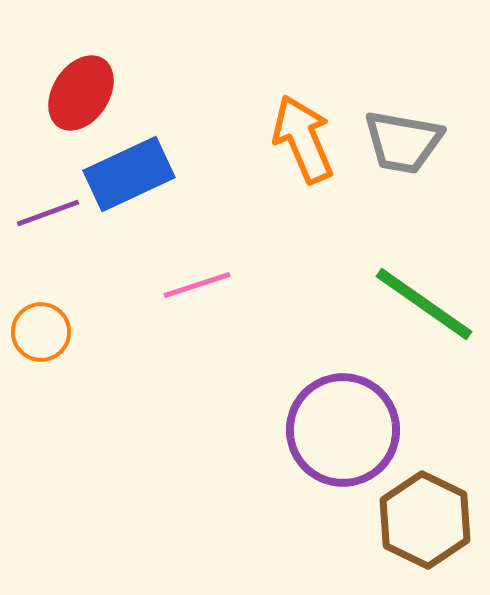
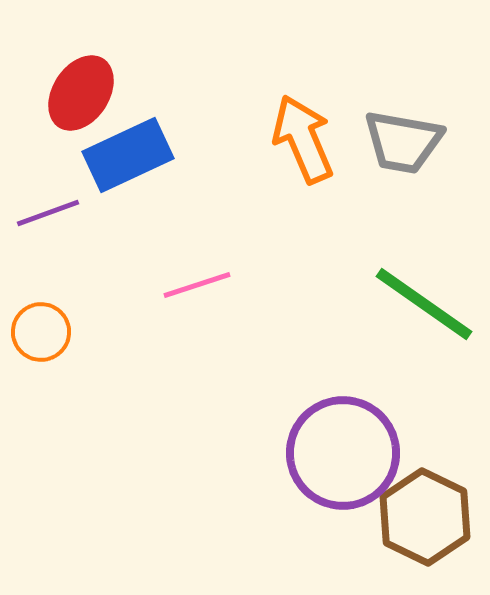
blue rectangle: moved 1 px left, 19 px up
purple circle: moved 23 px down
brown hexagon: moved 3 px up
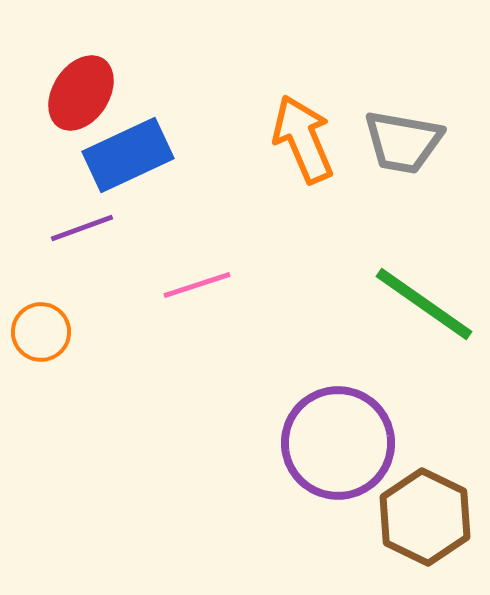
purple line: moved 34 px right, 15 px down
purple circle: moved 5 px left, 10 px up
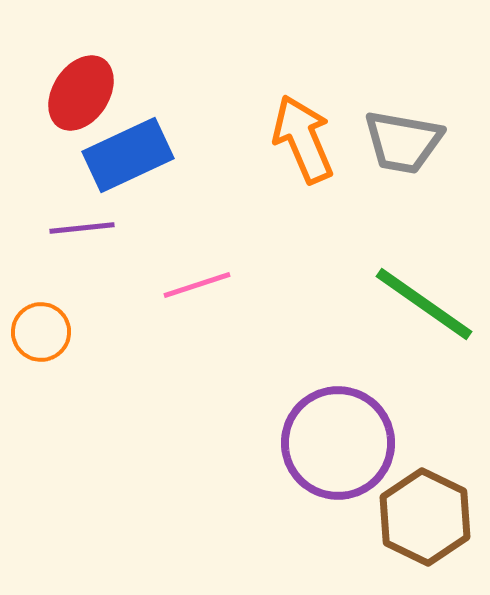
purple line: rotated 14 degrees clockwise
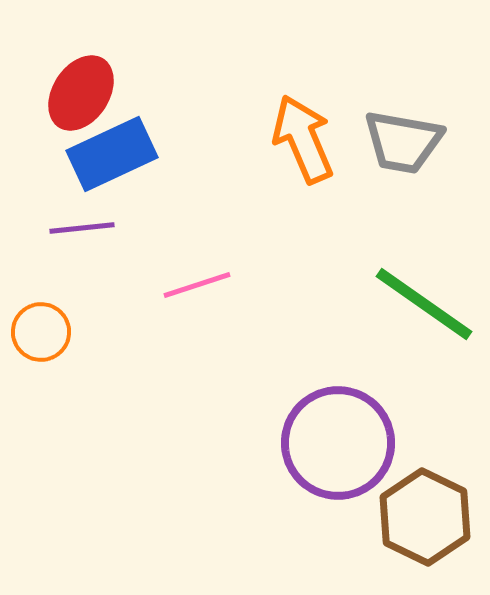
blue rectangle: moved 16 px left, 1 px up
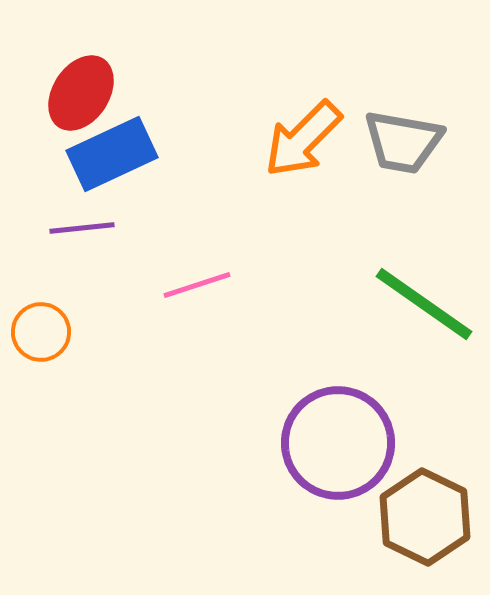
orange arrow: rotated 112 degrees counterclockwise
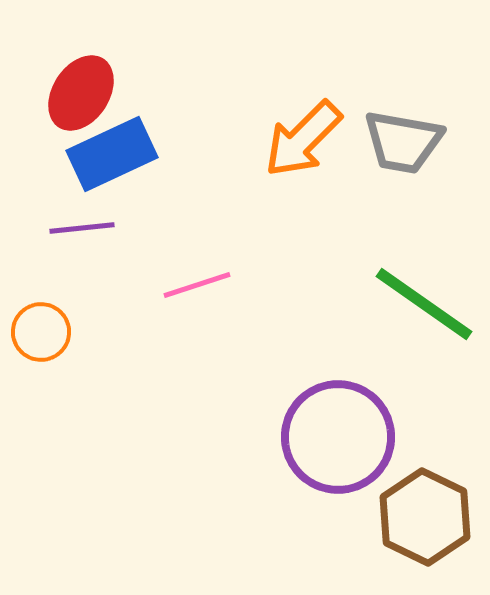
purple circle: moved 6 px up
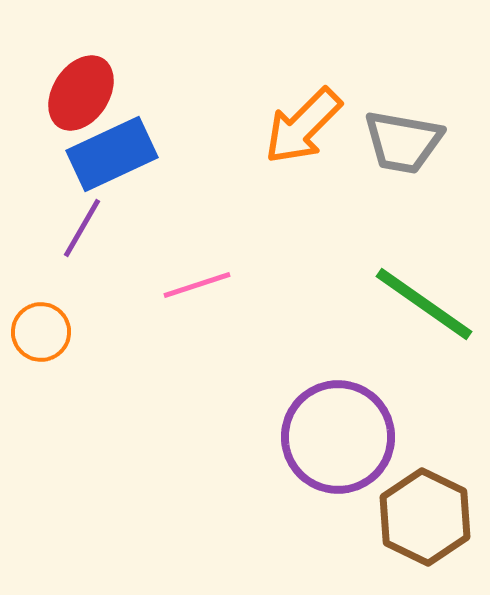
orange arrow: moved 13 px up
purple line: rotated 54 degrees counterclockwise
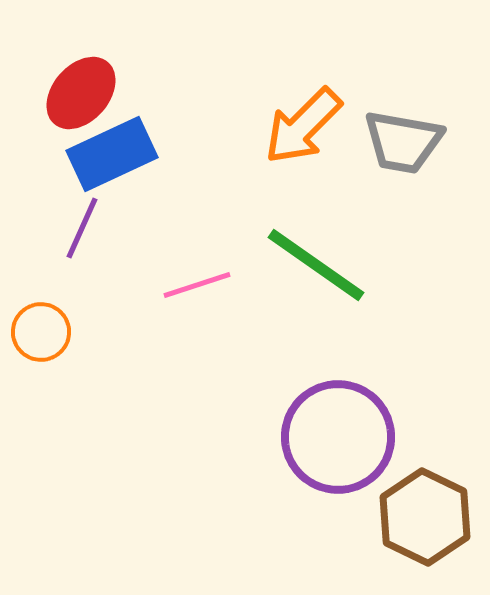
red ellipse: rotated 8 degrees clockwise
purple line: rotated 6 degrees counterclockwise
green line: moved 108 px left, 39 px up
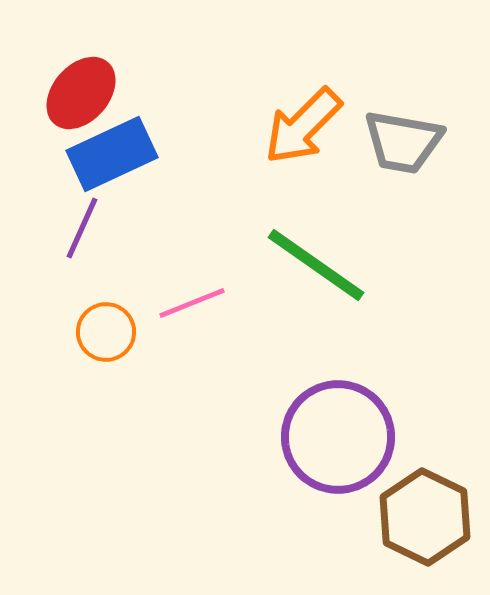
pink line: moved 5 px left, 18 px down; rotated 4 degrees counterclockwise
orange circle: moved 65 px right
